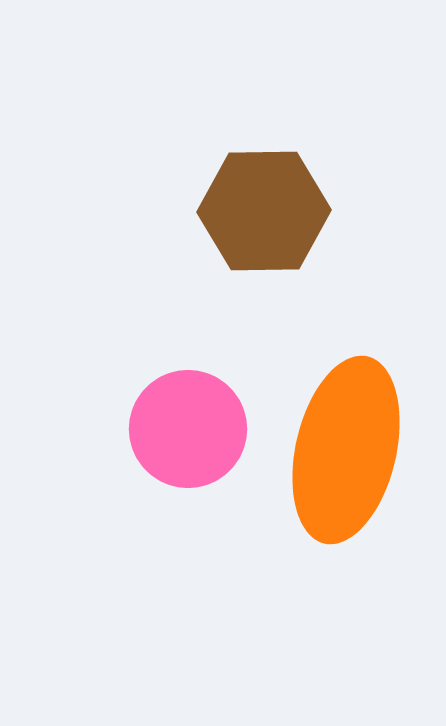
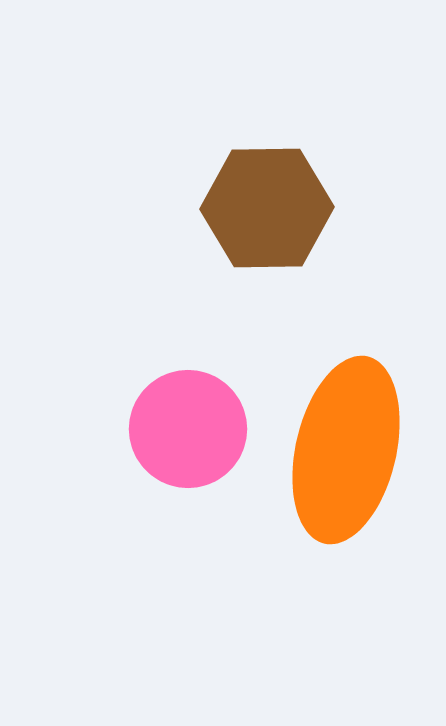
brown hexagon: moved 3 px right, 3 px up
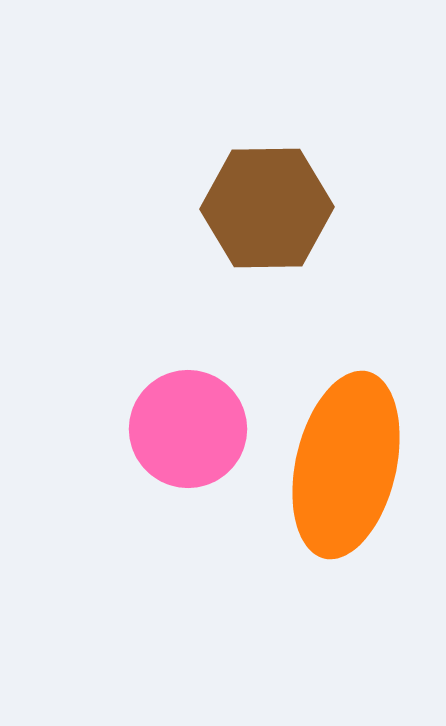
orange ellipse: moved 15 px down
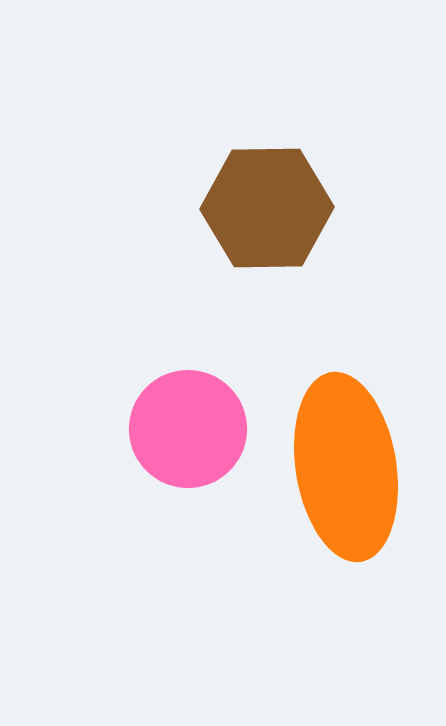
orange ellipse: moved 2 px down; rotated 22 degrees counterclockwise
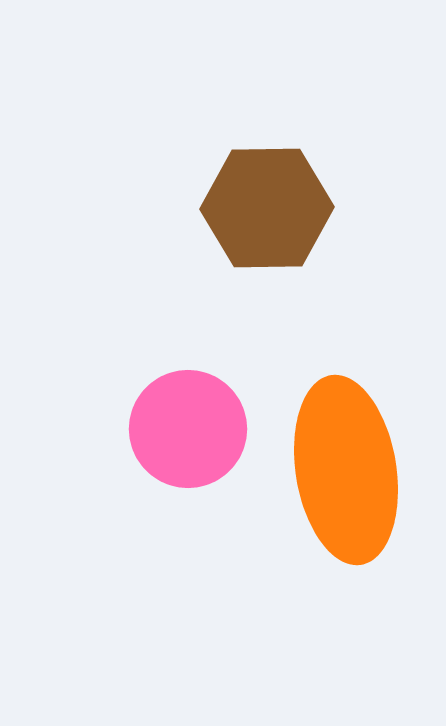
orange ellipse: moved 3 px down
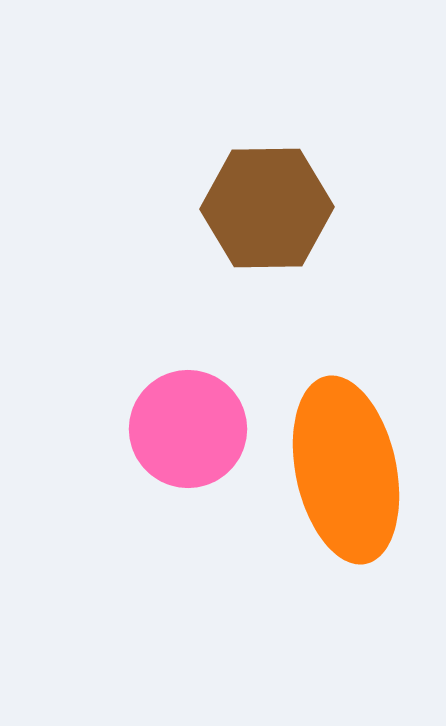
orange ellipse: rotated 3 degrees counterclockwise
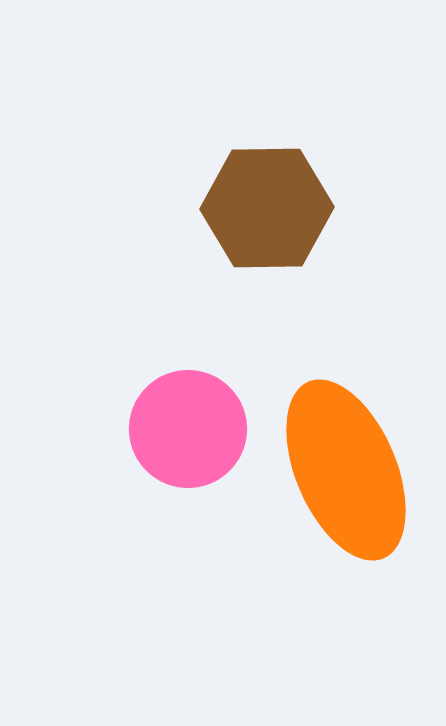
orange ellipse: rotated 11 degrees counterclockwise
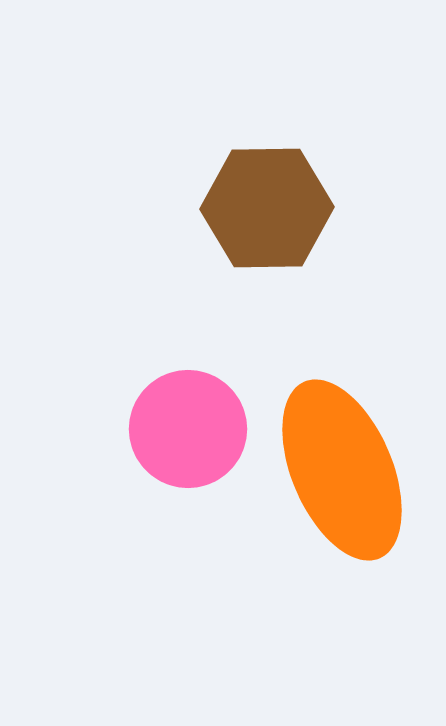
orange ellipse: moved 4 px left
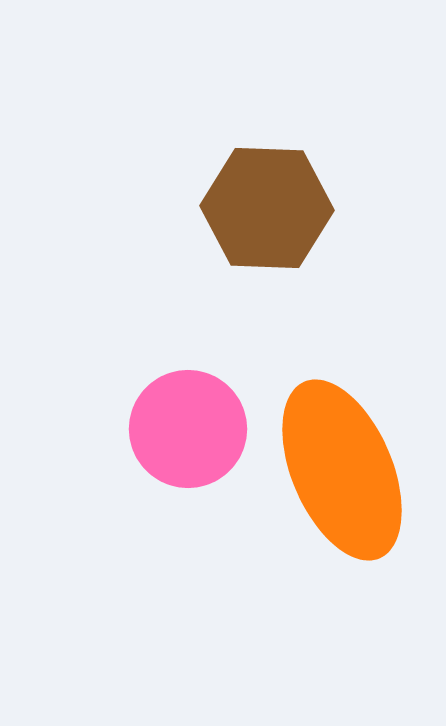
brown hexagon: rotated 3 degrees clockwise
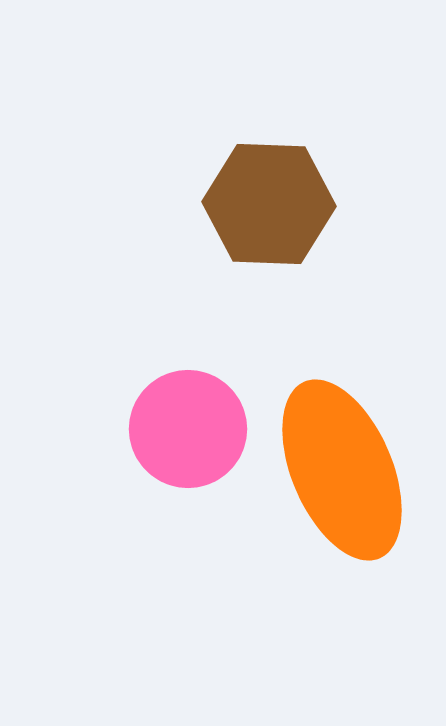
brown hexagon: moved 2 px right, 4 px up
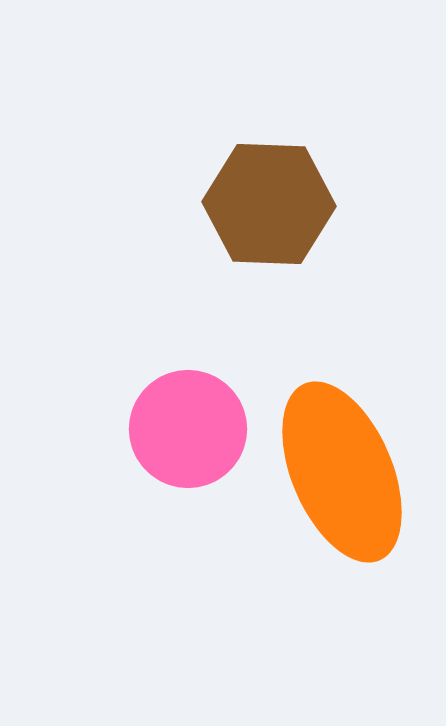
orange ellipse: moved 2 px down
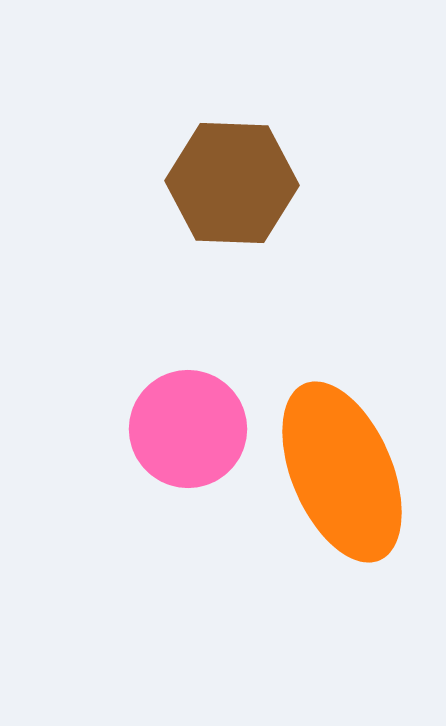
brown hexagon: moved 37 px left, 21 px up
